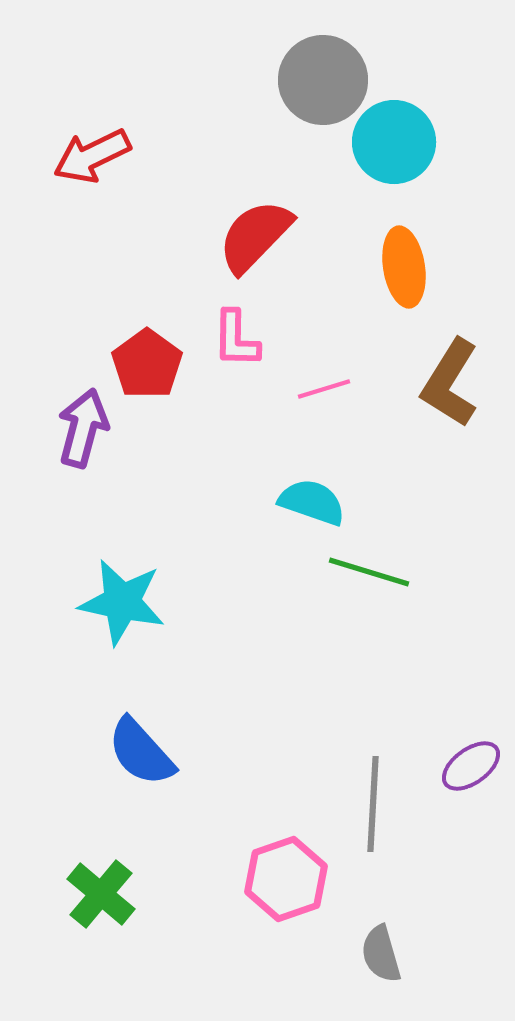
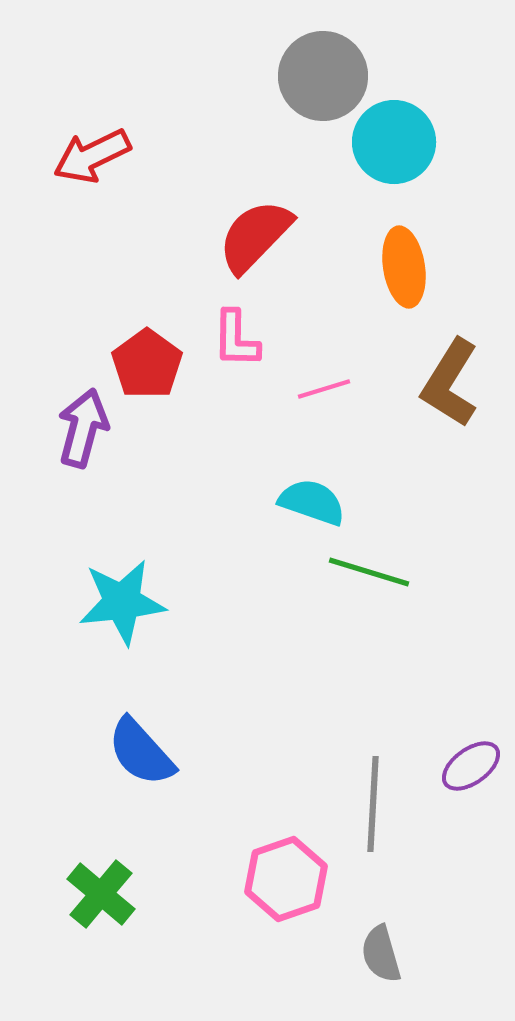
gray circle: moved 4 px up
cyan star: rotated 18 degrees counterclockwise
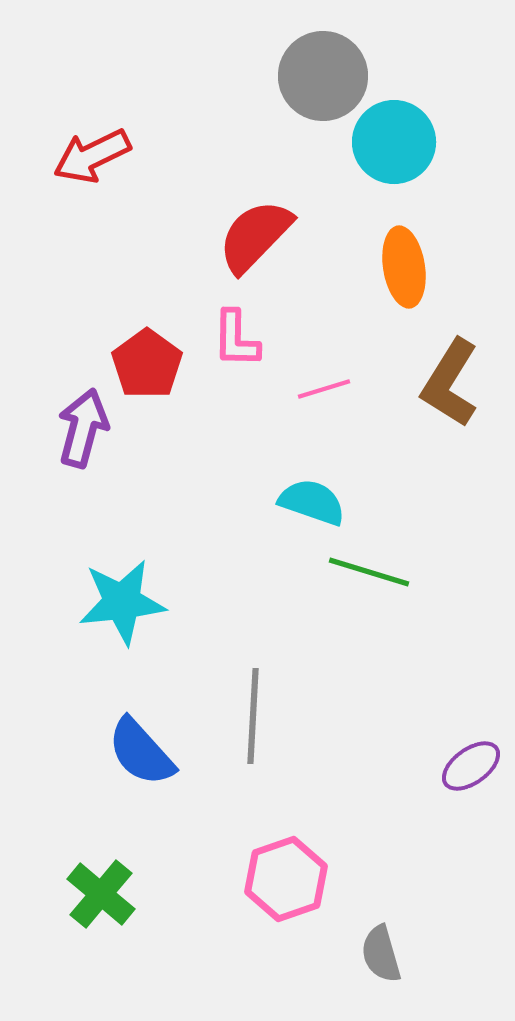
gray line: moved 120 px left, 88 px up
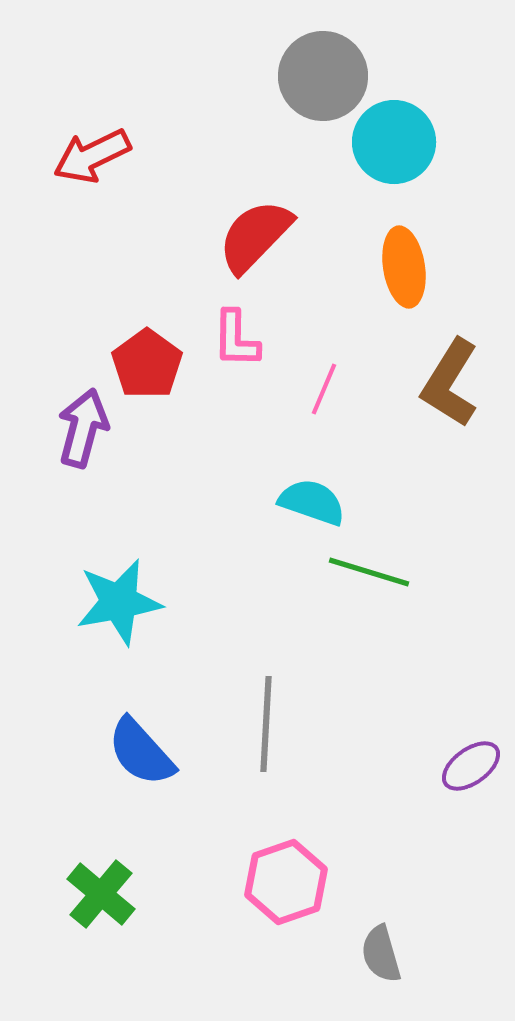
pink line: rotated 50 degrees counterclockwise
cyan star: moved 3 px left; rotated 4 degrees counterclockwise
gray line: moved 13 px right, 8 px down
pink hexagon: moved 3 px down
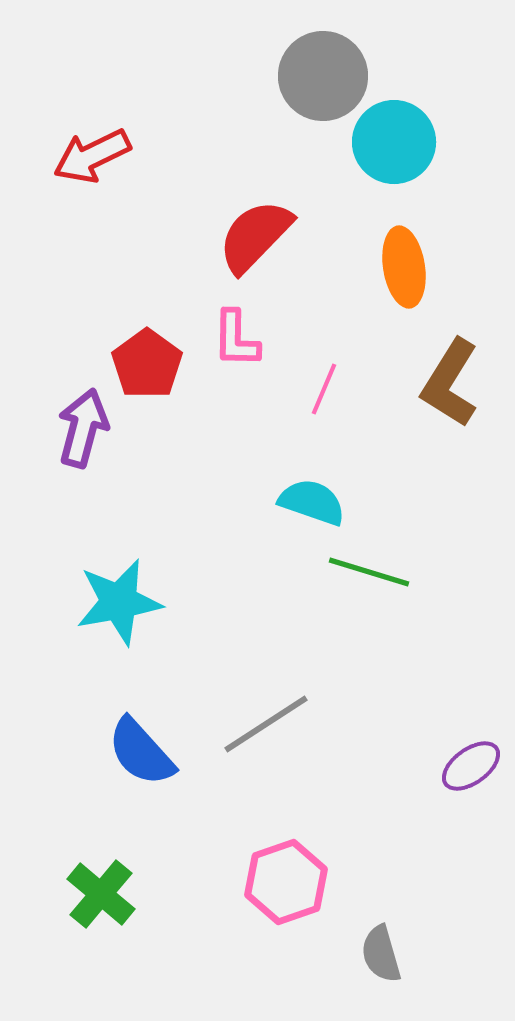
gray line: rotated 54 degrees clockwise
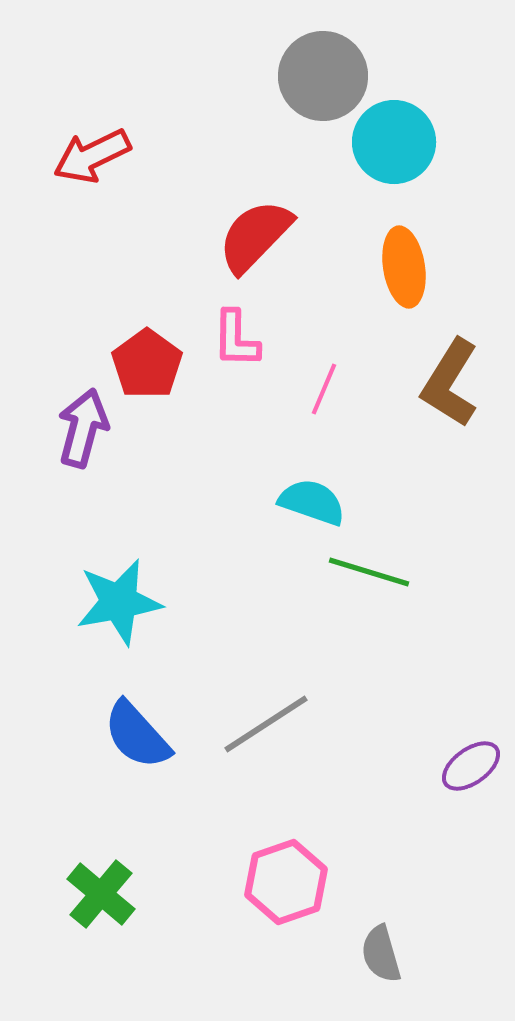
blue semicircle: moved 4 px left, 17 px up
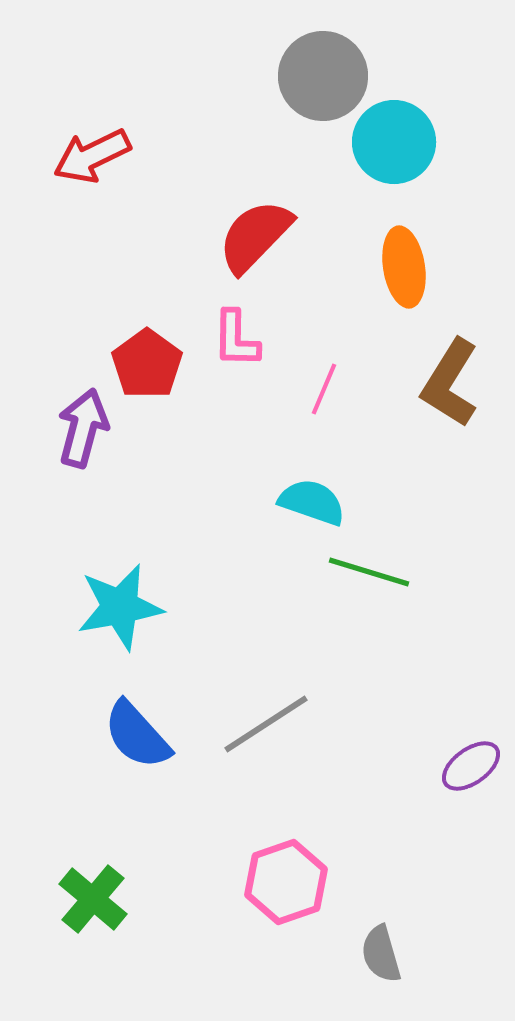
cyan star: moved 1 px right, 5 px down
green cross: moved 8 px left, 5 px down
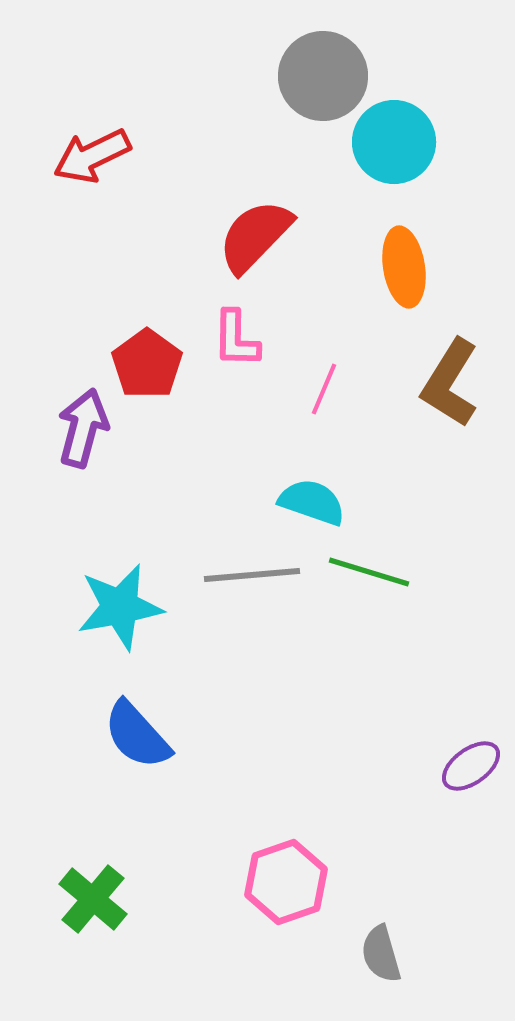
gray line: moved 14 px left, 149 px up; rotated 28 degrees clockwise
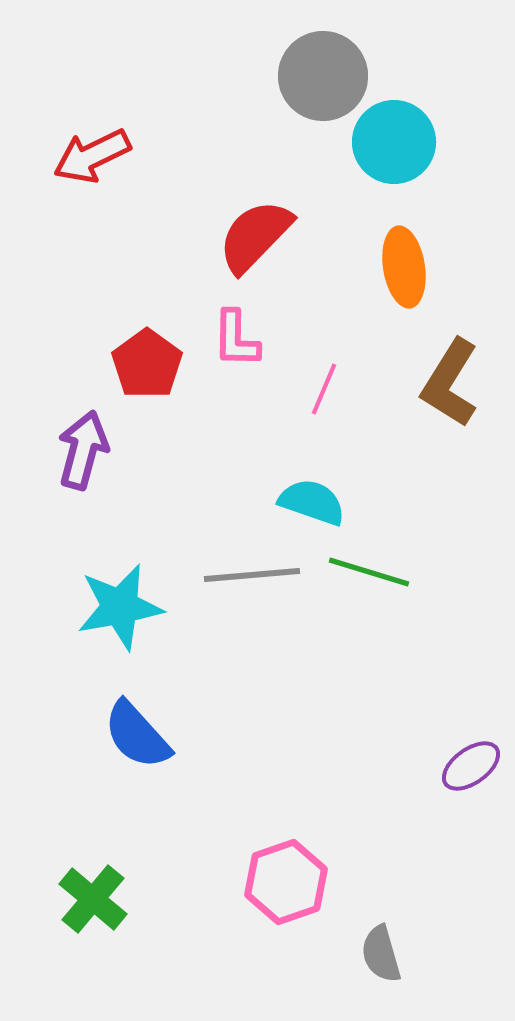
purple arrow: moved 22 px down
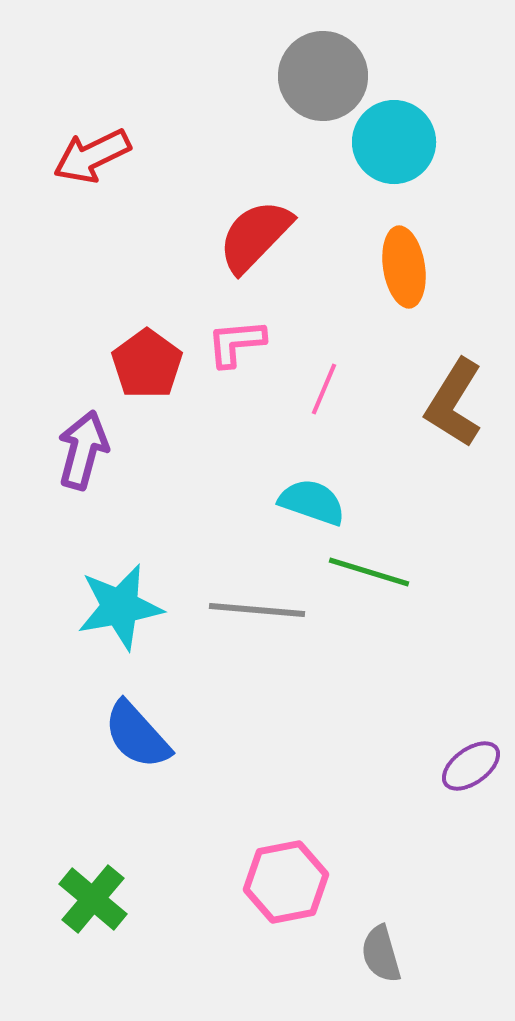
pink L-shape: moved 4 px down; rotated 84 degrees clockwise
brown L-shape: moved 4 px right, 20 px down
gray line: moved 5 px right, 35 px down; rotated 10 degrees clockwise
pink hexagon: rotated 8 degrees clockwise
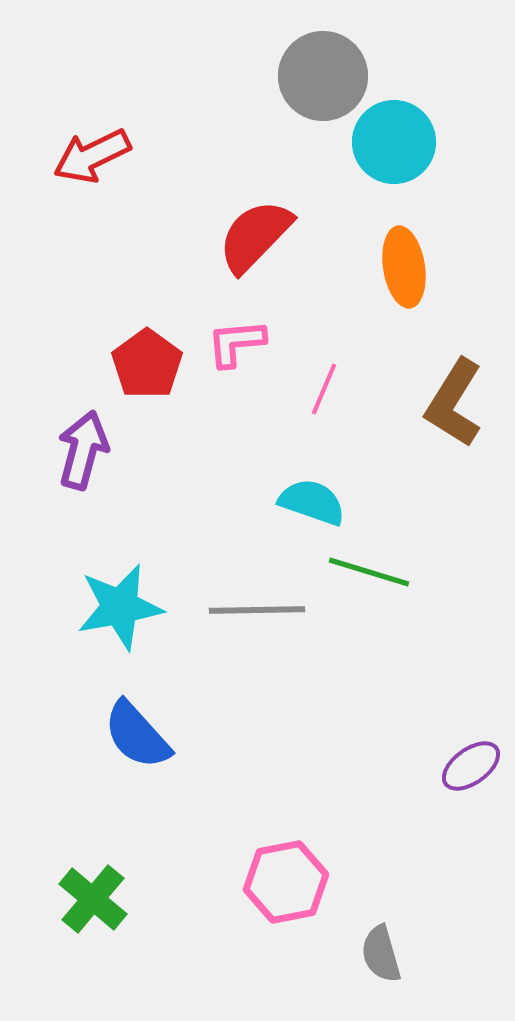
gray line: rotated 6 degrees counterclockwise
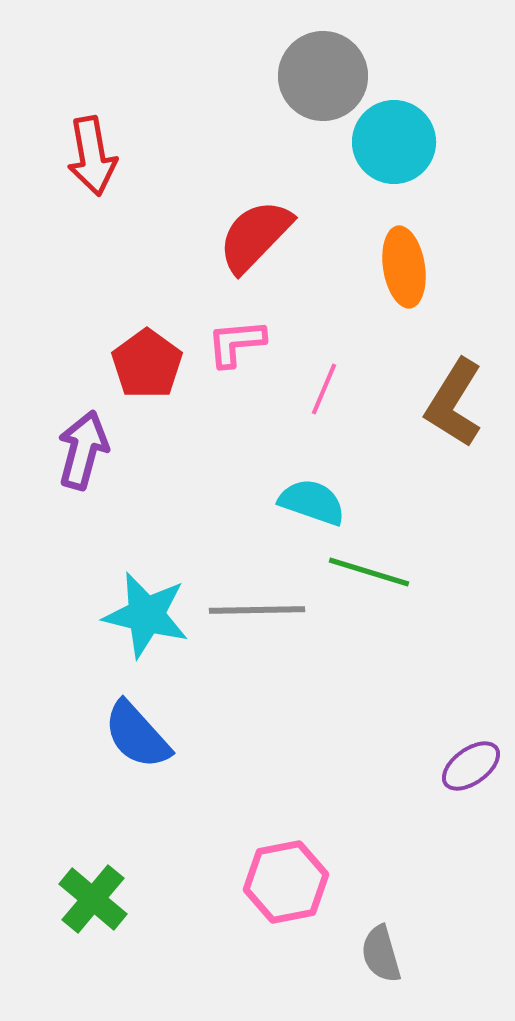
red arrow: rotated 74 degrees counterclockwise
cyan star: moved 26 px right, 8 px down; rotated 24 degrees clockwise
